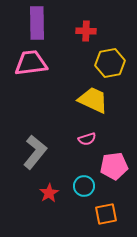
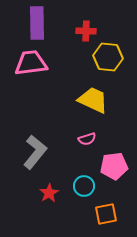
yellow hexagon: moved 2 px left, 6 px up; rotated 16 degrees clockwise
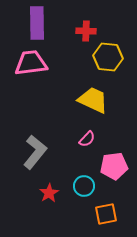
pink semicircle: rotated 30 degrees counterclockwise
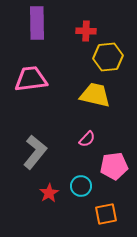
yellow hexagon: rotated 12 degrees counterclockwise
pink trapezoid: moved 16 px down
yellow trapezoid: moved 2 px right, 5 px up; rotated 12 degrees counterclockwise
cyan circle: moved 3 px left
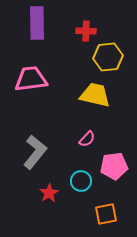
cyan circle: moved 5 px up
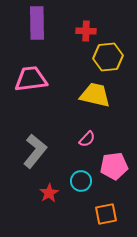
gray L-shape: moved 1 px up
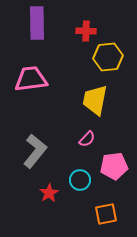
yellow trapezoid: moved 5 px down; rotated 92 degrees counterclockwise
cyan circle: moved 1 px left, 1 px up
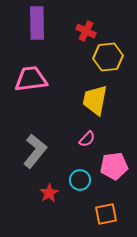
red cross: rotated 24 degrees clockwise
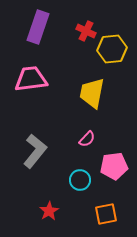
purple rectangle: moved 1 px right, 4 px down; rotated 20 degrees clockwise
yellow hexagon: moved 4 px right, 8 px up
yellow trapezoid: moved 3 px left, 7 px up
red star: moved 18 px down
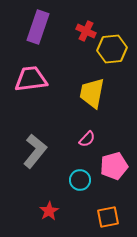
pink pentagon: rotated 8 degrees counterclockwise
orange square: moved 2 px right, 3 px down
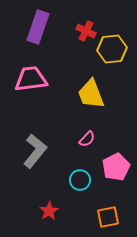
yellow trapezoid: moved 1 px left, 1 px down; rotated 32 degrees counterclockwise
pink pentagon: moved 2 px right, 1 px down; rotated 12 degrees counterclockwise
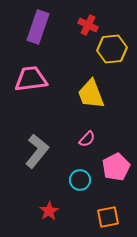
red cross: moved 2 px right, 6 px up
gray L-shape: moved 2 px right
